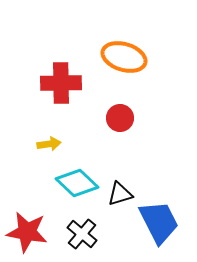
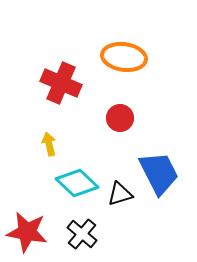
orange ellipse: rotated 9 degrees counterclockwise
red cross: rotated 24 degrees clockwise
yellow arrow: rotated 95 degrees counterclockwise
blue trapezoid: moved 49 px up
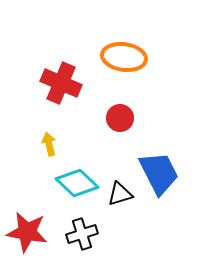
black cross: rotated 32 degrees clockwise
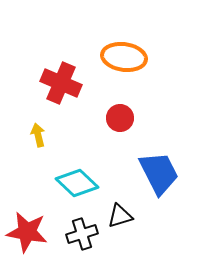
yellow arrow: moved 11 px left, 9 px up
black triangle: moved 22 px down
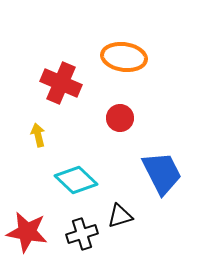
blue trapezoid: moved 3 px right
cyan diamond: moved 1 px left, 3 px up
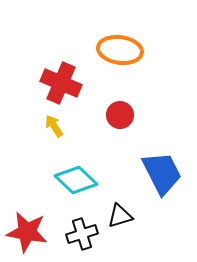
orange ellipse: moved 4 px left, 7 px up
red circle: moved 3 px up
yellow arrow: moved 16 px right, 9 px up; rotated 20 degrees counterclockwise
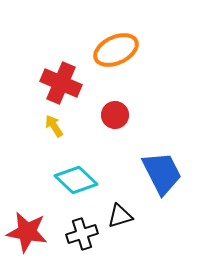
orange ellipse: moved 4 px left; rotated 33 degrees counterclockwise
red circle: moved 5 px left
